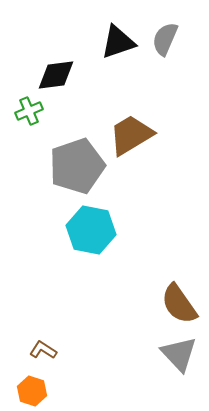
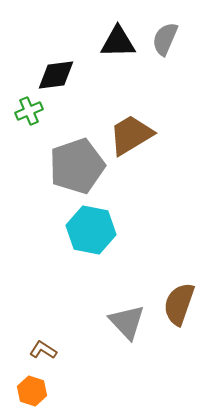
black triangle: rotated 18 degrees clockwise
brown semicircle: rotated 54 degrees clockwise
gray triangle: moved 52 px left, 32 px up
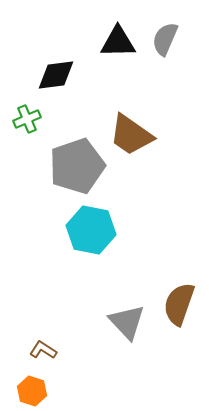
green cross: moved 2 px left, 8 px down
brown trapezoid: rotated 114 degrees counterclockwise
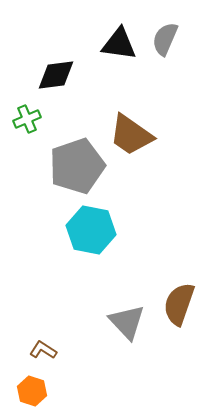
black triangle: moved 1 px right, 2 px down; rotated 9 degrees clockwise
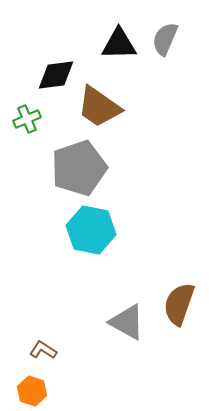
black triangle: rotated 9 degrees counterclockwise
brown trapezoid: moved 32 px left, 28 px up
gray pentagon: moved 2 px right, 2 px down
gray triangle: rotated 18 degrees counterclockwise
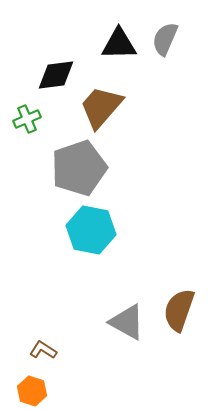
brown trapezoid: moved 2 px right; rotated 96 degrees clockwise
brown semicircle: moved 6 px down
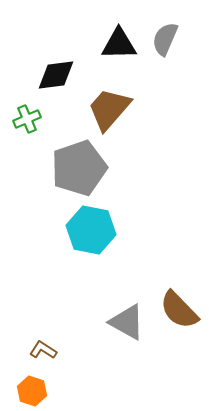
brown trapezoid: moved 8 px right, 2 px down
brown semicircle: rotated 63 degrees counterclockwise
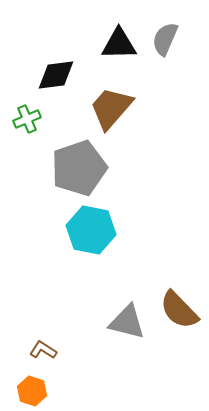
brown trapezoid: moved 2 px right, 1 px up
gray triangle: rotated 15 degrees counterclockwise
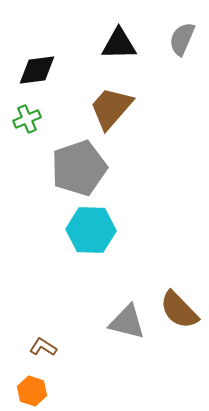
gray semicircle: moved 17 px right
black diamond: moved 19 px left, 5 px up
cyan hexagon: rotated 9 degrees counterclockwise
brown L-shape: moved 3 px up
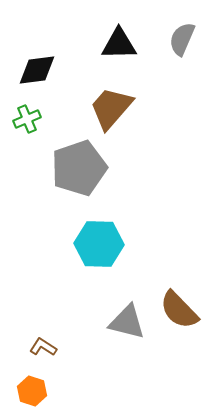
cyan hexagon: moved 8 px right, 14 px down
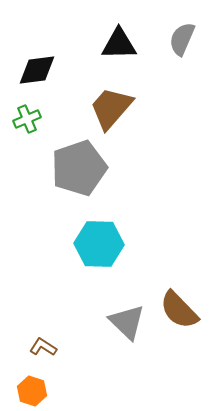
gray triangle: rotated 30 degrees clockwise
